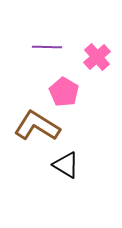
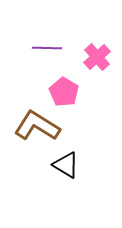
purple line: moved 1 px down
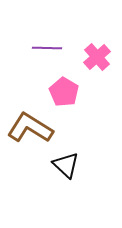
brown L-shape: moved 7 px left, 2 px down
black triangle: rotated 12 degrees clockwise
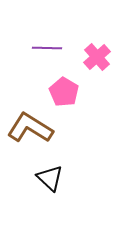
black triangle: moved 16 px left, 13 px down
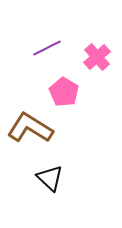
purple line: rotated 28 degrees counterclockwise
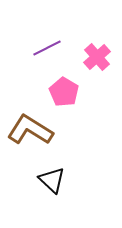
brown L-shape: moved 2 px down
black triangle: moved 2 px right, 2 px down
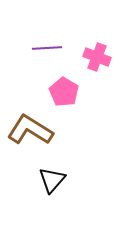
purple line: rotated 24 degrees clockwise
pink cross: rotated 28 degrees counterclockwise
black triangle: rotated 28 degrees clockwise
